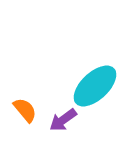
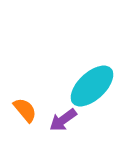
cyan ellipse: moved 3 px left
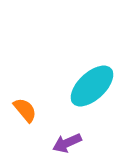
purple arrow: moved 4 px right, 23 px down; rotated 12 degrees clockwise
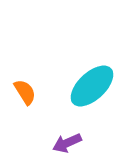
orange semicircle: moved 18 px up; rotated 8 degrees clockwise
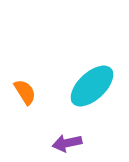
purple arrow: rotated 12 degrees clockwise
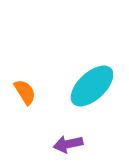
purple arrow: moved 1 px right, 1 px down
